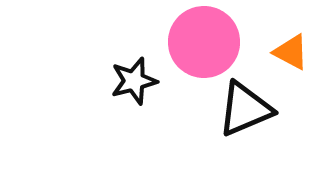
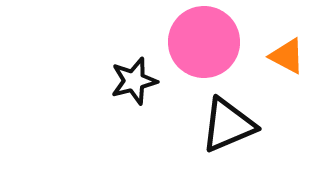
orange triangle: moved 4 px left, 4 px down
black triangle: moved 17 px left, 16 px down
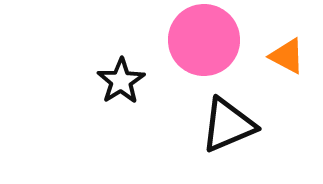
pink circle: moved 2 px up
black star: moved 13 px left; rotated 18 degrees counterclockwise
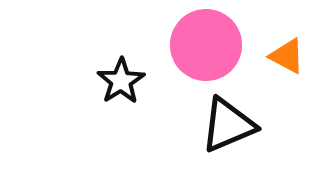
pink circle: moved 2 px right, 5 px down
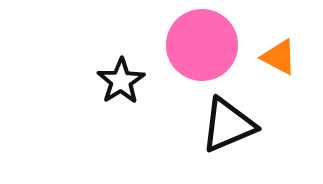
pink circle: moved 4 px left
orange triangle: moved 8 px left, 1 px down
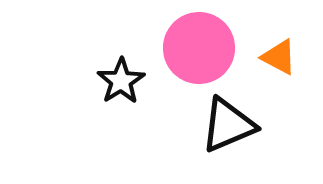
pink circle: moved 3 px left, 3 px down
